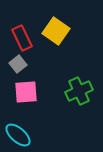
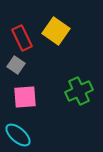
gray square: moved 2 px left, 1 px down; rotated 18 degrees counterclockwise
pink square: moved 1 px left, 5 px down
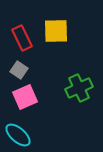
yellow square: rotated 36 degrees counterclockwise
gray square: moved 3 px right, 5 px down
green cross: moved 3 px up
pink square: rotated 20 degrees counterclockwise
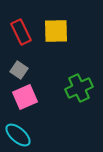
red rectangle: moved 1 px left, 6 px up
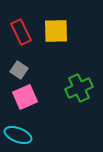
cyan ellipse: rotated 20 degrees counterclockwise
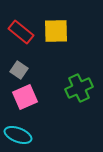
red rectangle: rotated 25 degrees counterclockwise
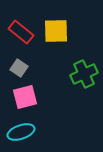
gray square: moved 2 px up
green cross: moved 5 px right, 14 px up
pink square: rotated 10 degrees clockwise
cyan ellipse: moved 3 px right, 3 px up; rotated 40 degrees counterclockwise
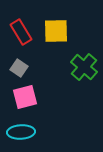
red rectangle: rotated 20 degrees clockwise
green cross: moved 7 px up; rotated 24 degrees counterclockwise
cyan ellipse: rotated 16 degrees clockwise
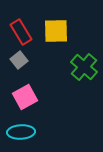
gray square: moved 8 px up; rotated 18 degrees clockwise
pink square: rotated 15 degrees counterclockwise
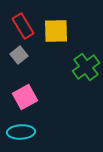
red rectangle: moved 2 px right, 6 px up
gray square: moved 5 px up
green cross: moved 2 px right; rotated 12 degrees clockwise
